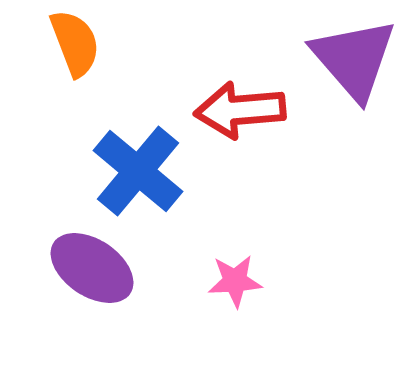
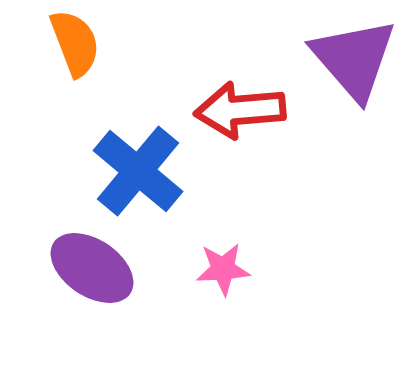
pink star: moved 12 px left, 12 px up
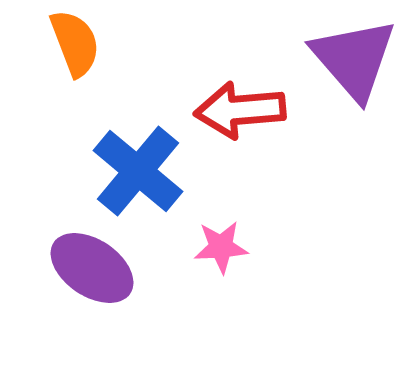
pink star: moved 2 px left, 22 px up
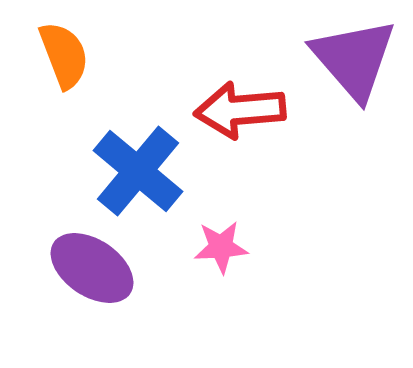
orange semicircle: moved 11 px left, 12 px down
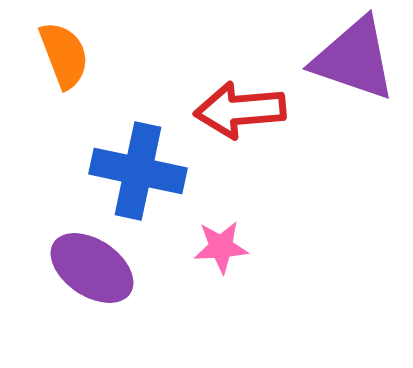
purple triangle: rotated 30 degrees counterclockwise
blue cross: rotated 28 degrees counterclockwise
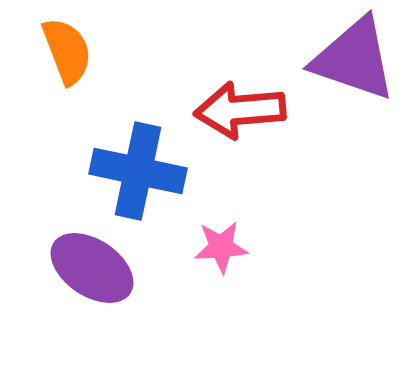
orange semicircle: moved 3 px right, 4 px up
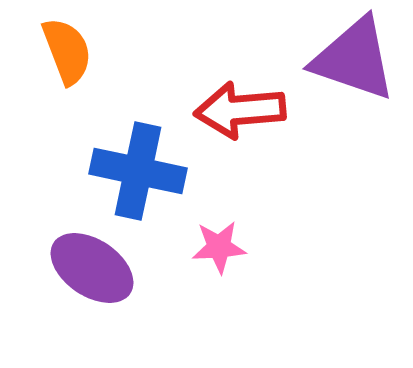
pink star: moved 2 px left
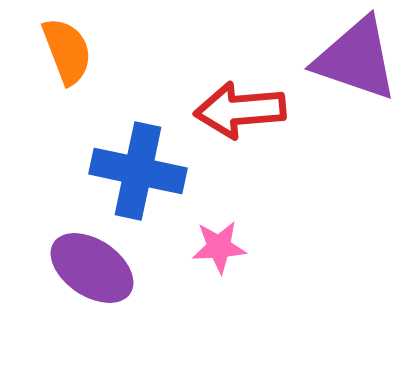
purple triangle: moved 2 px right
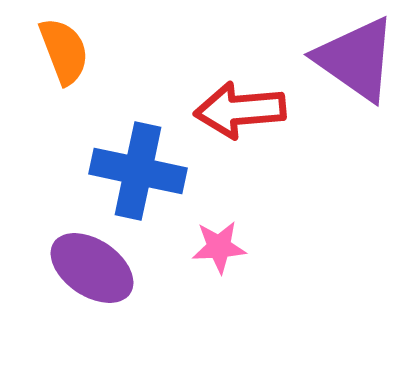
orange semicircle: moved 3 px left
purple triangle: rotated 16 degrees clockwise
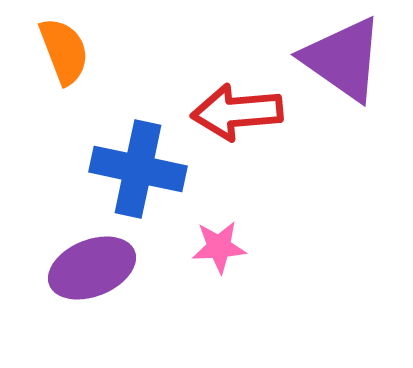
purple triangle: moved 13 px left
red arrow: moved 3 px left, 2 px down
blue cross: moved 2 px up
purple ellipse: rotated 56 degrees counterclockwise
